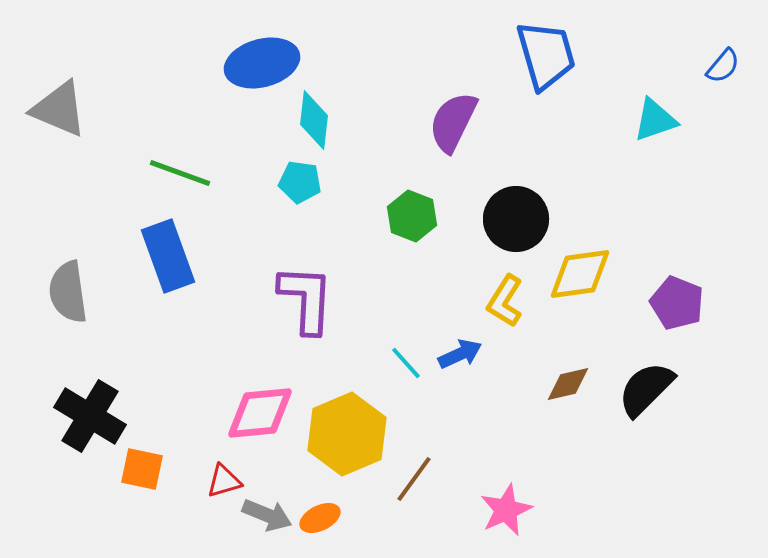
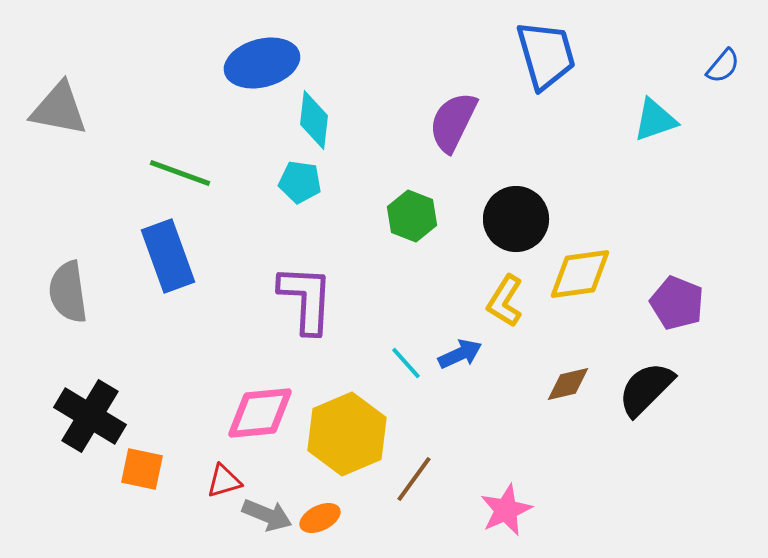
gray triangle: rotated 12 degrees counterclockwise
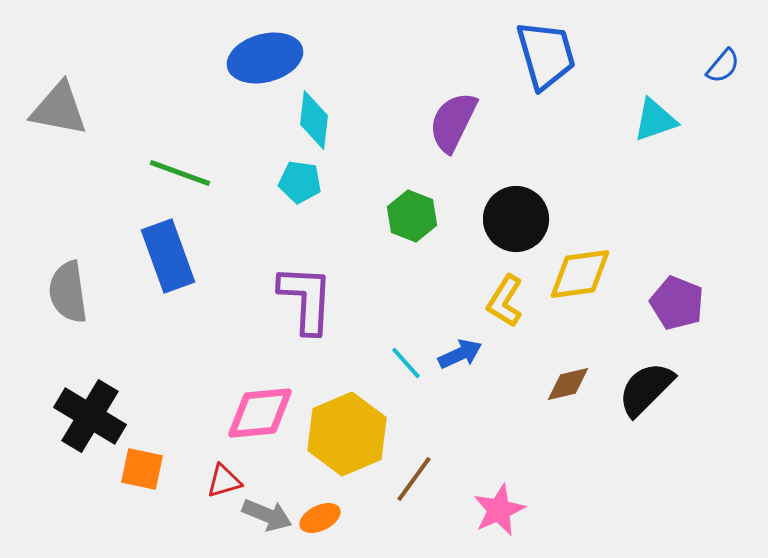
blue ellipse: moved 3 px right, 5 px up
pink star: moved 7 px left
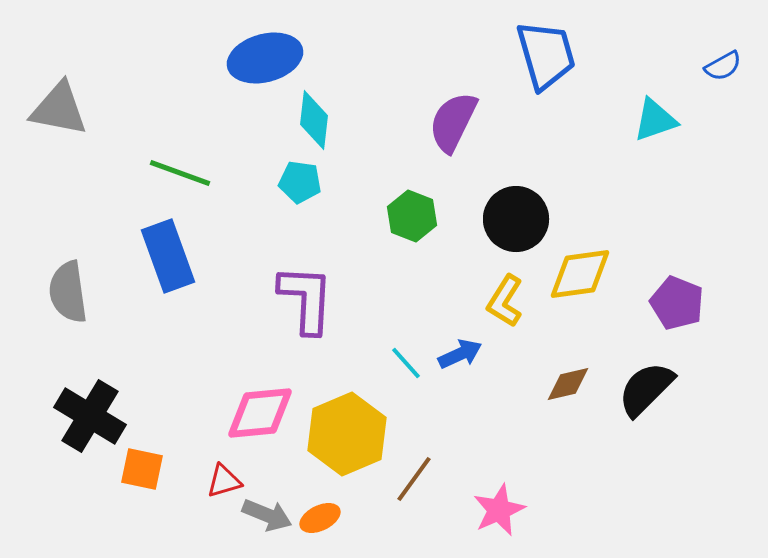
blue semicircle: rotated 21 degrees clockwise
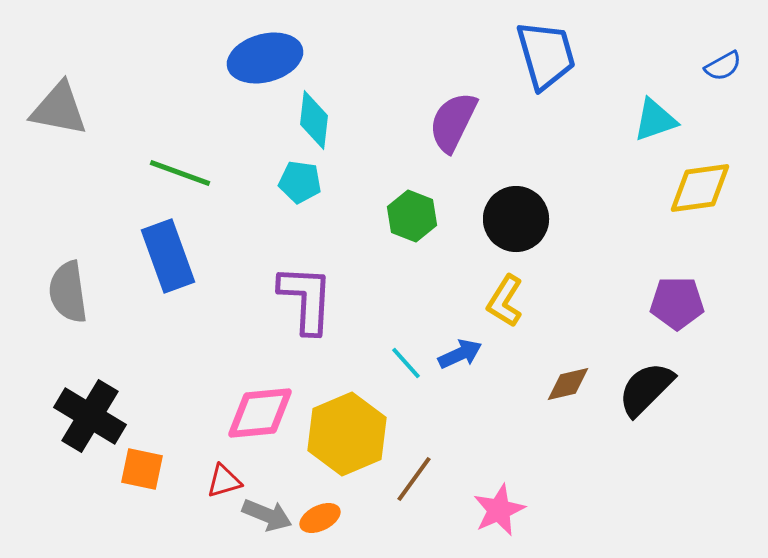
yellow diamond: moved 120 px right, 86 px up
purple pentagon: rotated 22 degrees counterclockwise
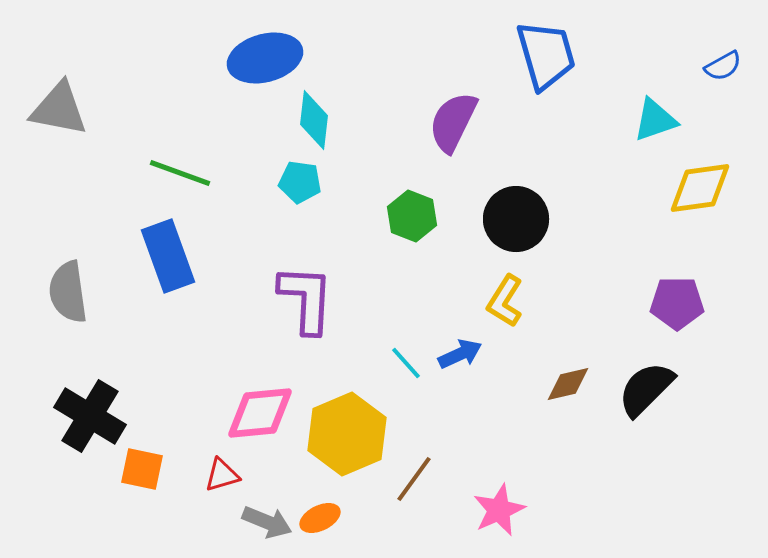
red triangle: moved 2 px left, 6 px up
gray arrow: moved 7 px down
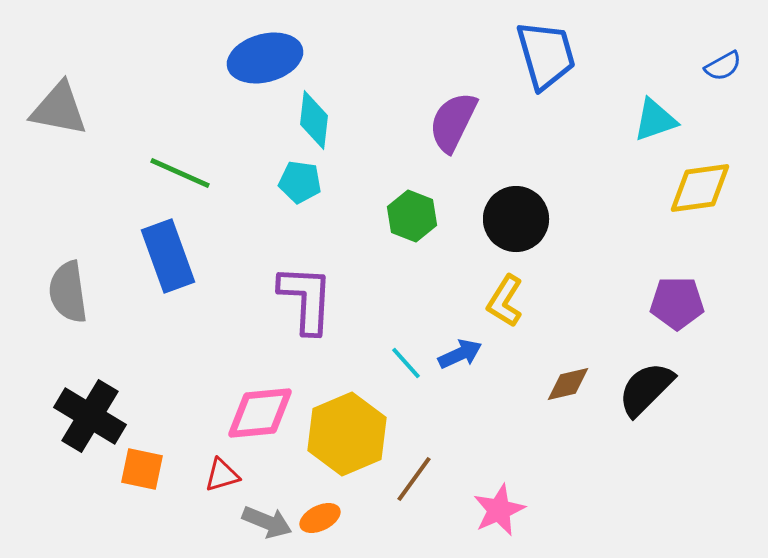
green line: rotated 4 degrees clockwise
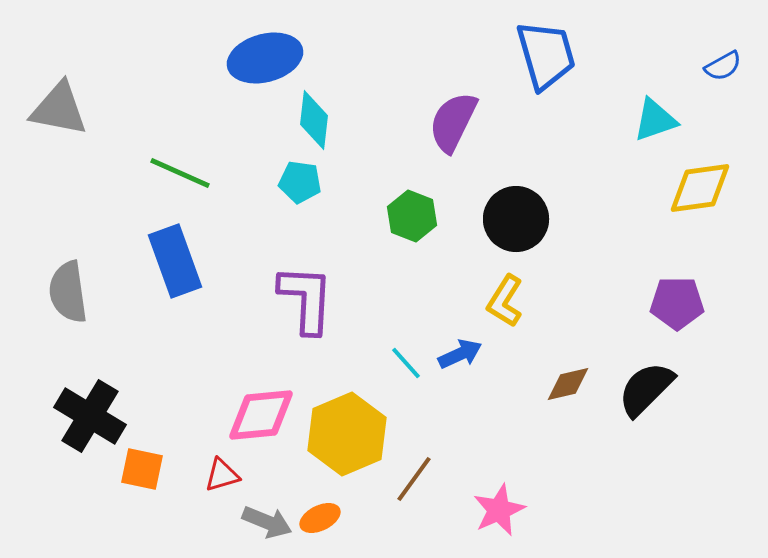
blue rectangle: moved 7 px right, 5 px down
pink diamond: moved 1 px right, 2 px down
